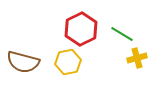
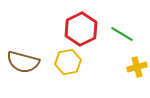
yellow cross: moved 9 px down
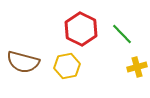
red hexagon: rotated 8 degrees counterclockwise
green line: rotated 15 degrees clockwise
yellow hexagon: moved 1 px left, 4 px down
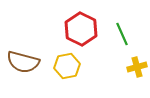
green line: rotated 20 degrees clockwise
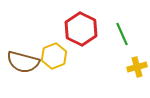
yellow hexagon: moved 13 px left, 10 px up; rotated 10 degrees counterclockwise
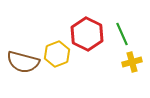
red hexagon: moved 6 px right, 5 px down
yellow hexagon: moved 3 px right, 2 px up
yellow cross: moved 5 px left, 5 px up
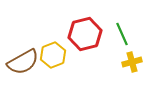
red hexagon: moved 2 px left; rotated 20 degrees clockwise
yellow hexagon: moved 4 px left, 1 px down
brown semicircle: rotated 44 degrees counterclockwise
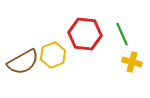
red hexagon: rotated 20 degrees clockwise
yellow cross: rotated 30 degrees clockwise
